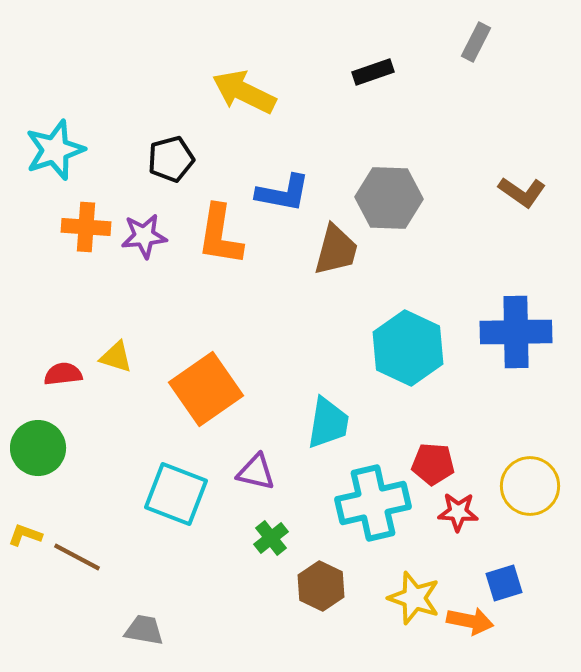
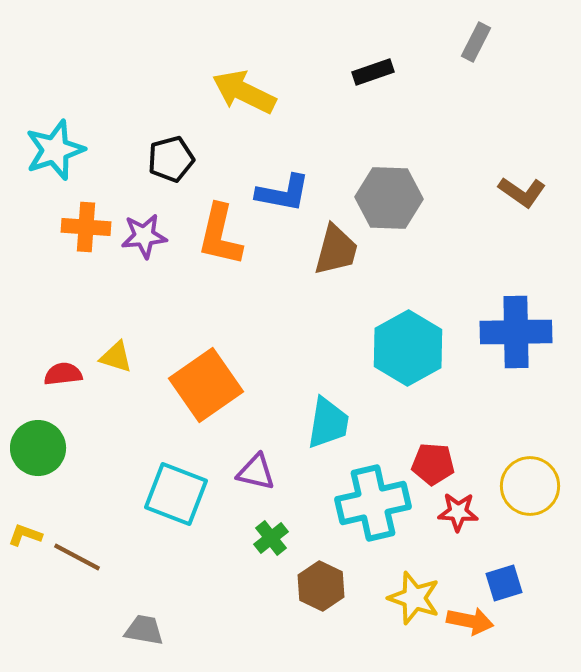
orange L-shape: rotated 4 degrees clockwise
cyan hexagon: rotated 6 degrees clockwise
orange square: moved 4 px up
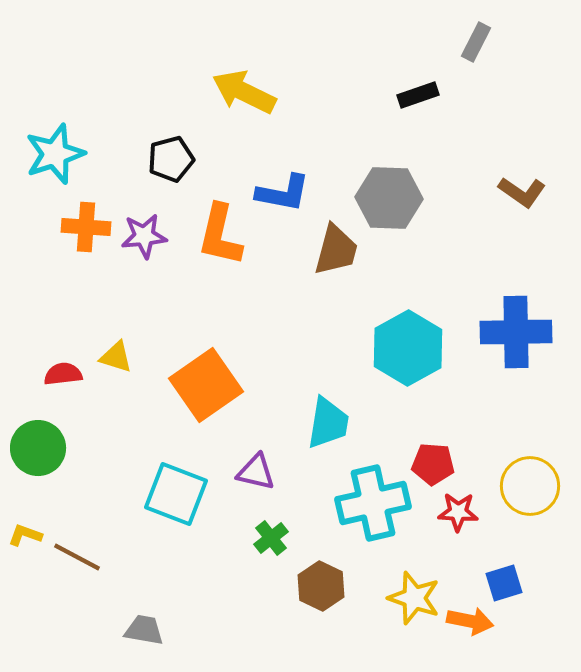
black rectangle: moved 45 px right, 23 px down
cyan star: moved 4 px down
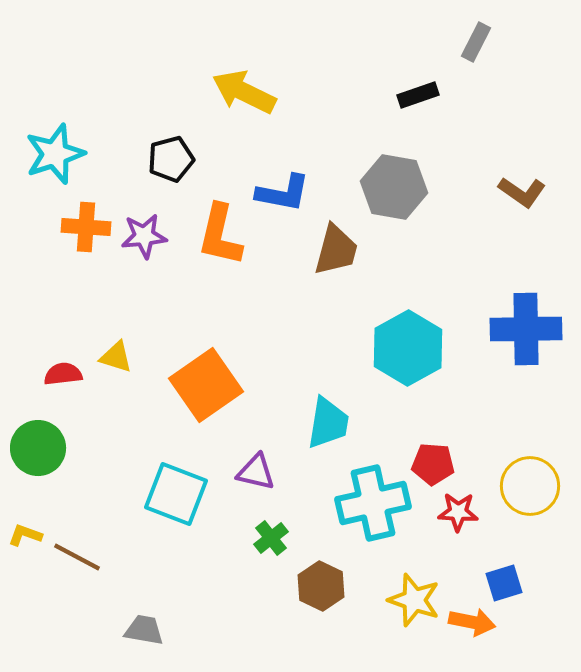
gray hexagon: moved 5 px right, 11 px up; rotated 8 degrees clockwise
blue cross: moved 10 px right, 3 px up
yellow star: moved 2 px down
orange arrow: moved 2 px right, 1 px down
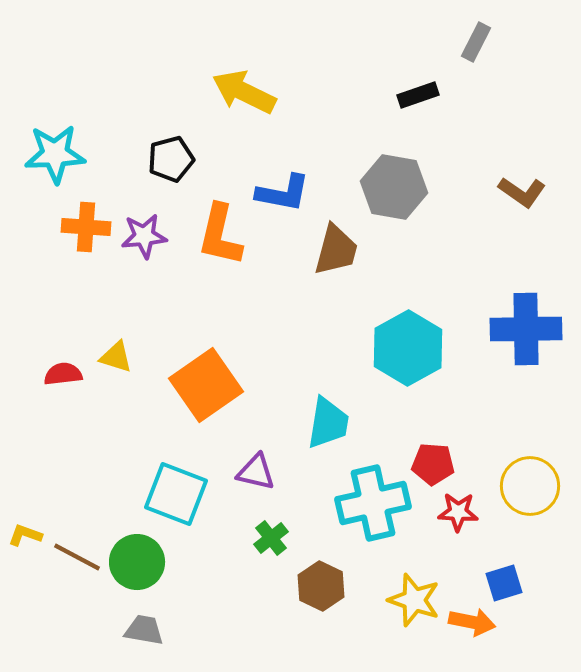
cyan star: rotated 16 degrees clockwise
green circle: moved 99 px right, 114 px down
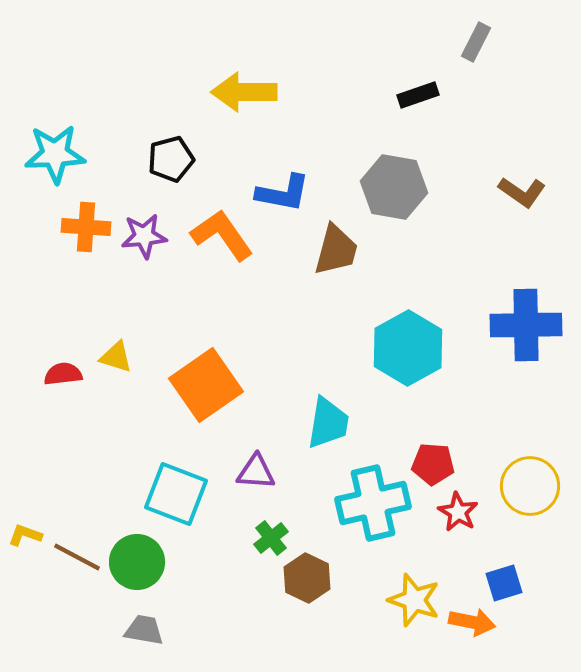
yellow arrow: rotated 26 degrees counterclockwise
orange L-shape: moved 2 px right; rotated 132 degrees clockwise
blue cross: moved 4 px up
purple triangle: rotated 9 degrees counterclockwise
red star: rotated 27 degrees clockwise
brown hexagon: moved 14 px left, 8 px up
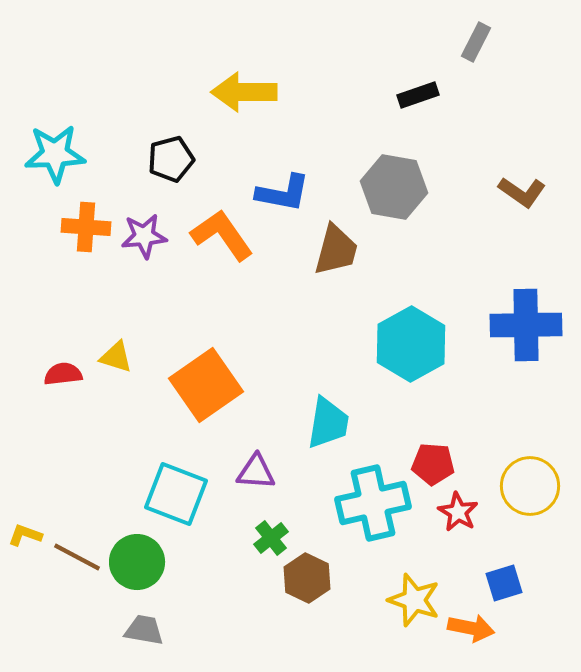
cyan hexagon: moved 3 px right, 4 px up
orange arrow: moved 1 px left, 6 px down
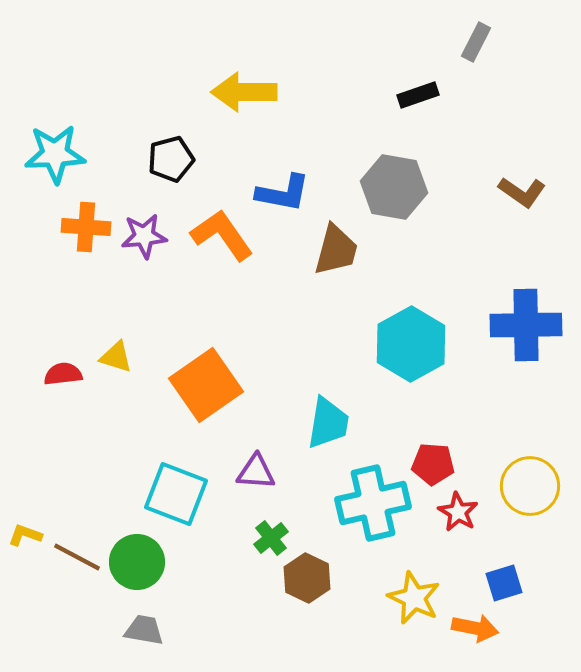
yellow star: moved 2 px up; rotated 6 degrees clockwise
orange arrow: moved 4 px right
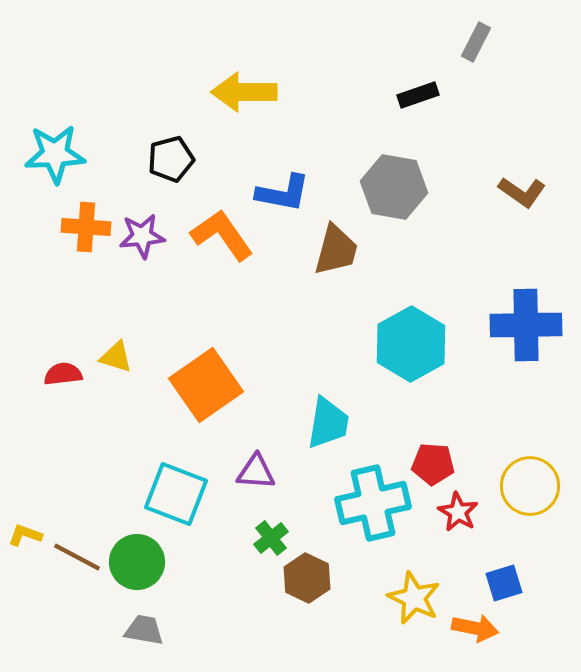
purple star: moved 2 px left
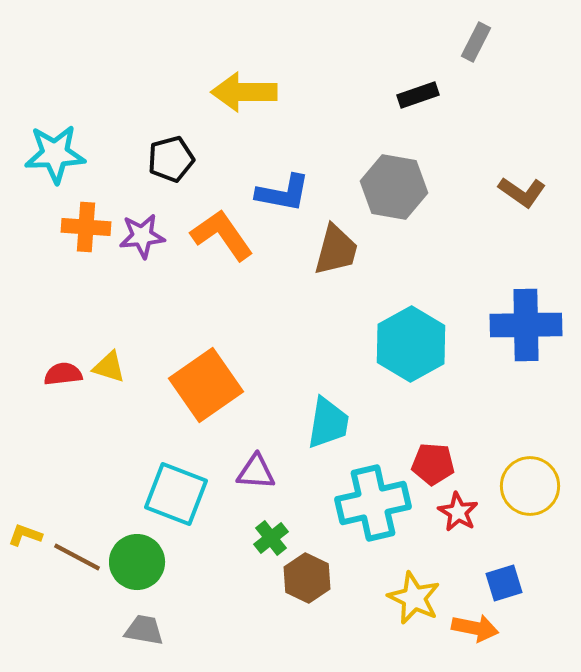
yellow triangle: moved 7 px left, 10 px down
